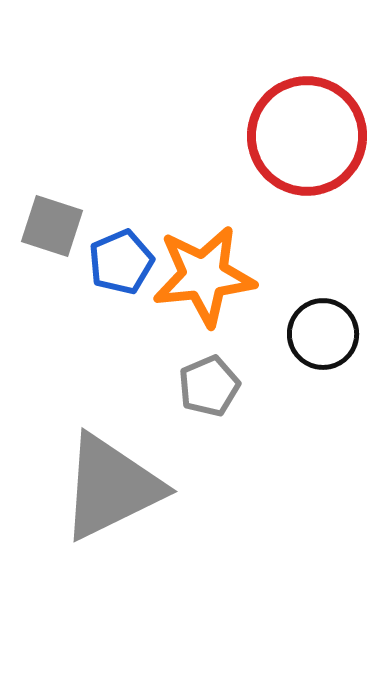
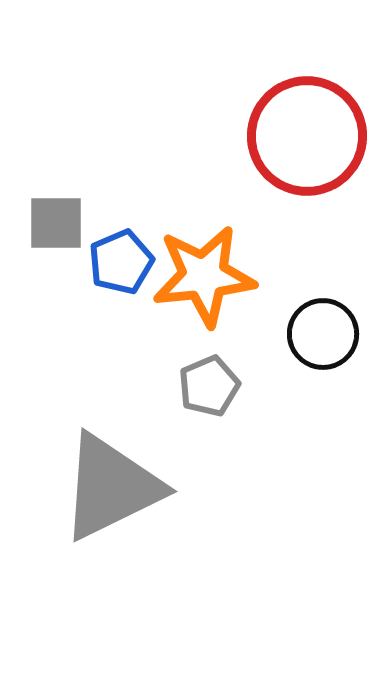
gray square: moved 4 px right, 3 px up; rotated 18 degrees counterclockwise
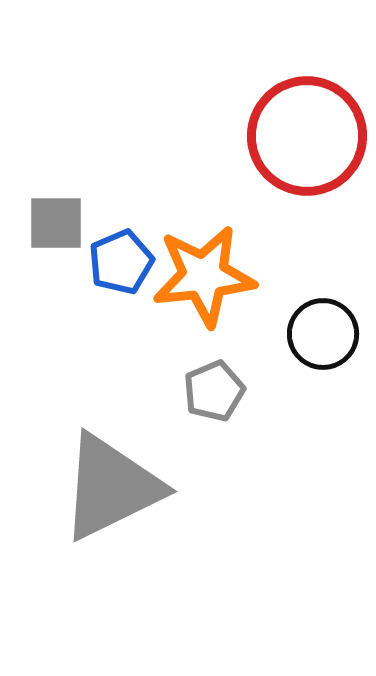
gray pentagon: moved 5 px right, 5 px down
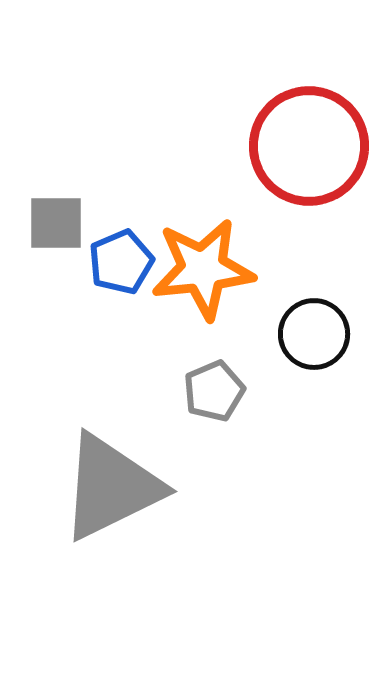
red circle: moved 2 px right, 10 px down
orange star: moved 1 px left, 7 px up
black circle: moved 9 px left
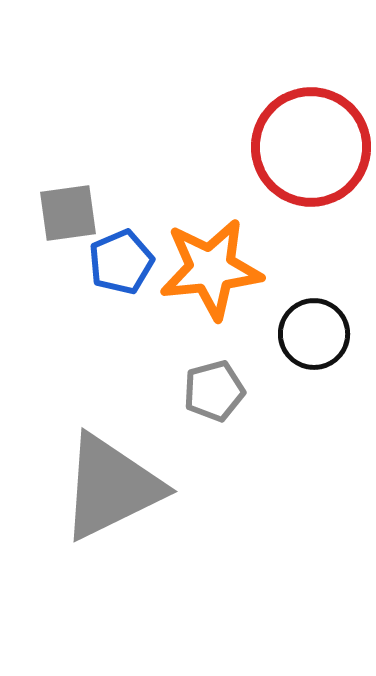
red circle: moved 2 px right, 1 px down
gray square: moved 12 px right, 10 px up; rotated 8 degrees counterclockwise
orange star: moved 8 px right
gray pentagon: rotated 8 degrees clockwise
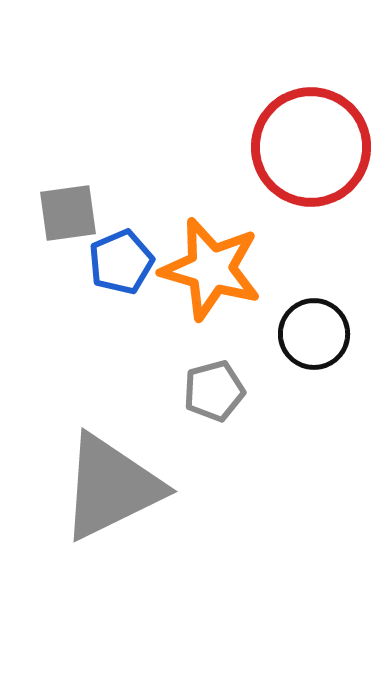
orange star: rotated 22 degrees clockwise
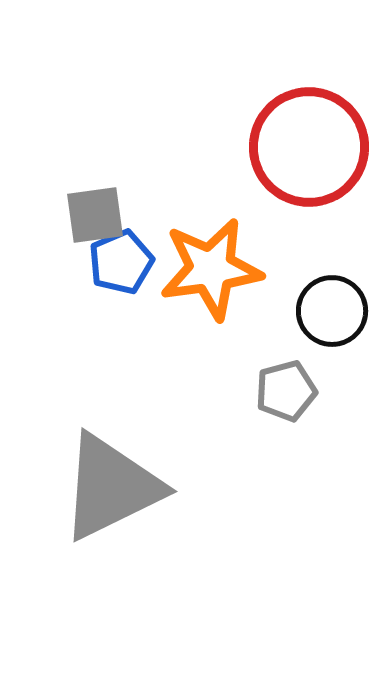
red circle: moved 2 px left
gray square: moved 27 px right, 2 px down
orange star: rotated 24 degrees counterclockwise
black circle: moved 18 px right, 23 px up
gray pentagon: moved 72 px right
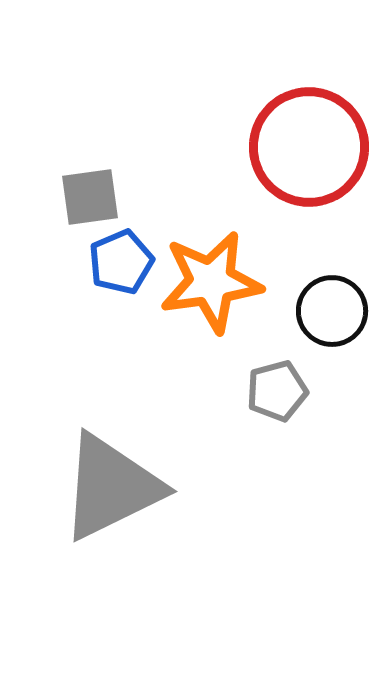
gray square: moved 5 px left, 18 px up
orange star: moved 13 px down
gray pentagon: moved 9 px left
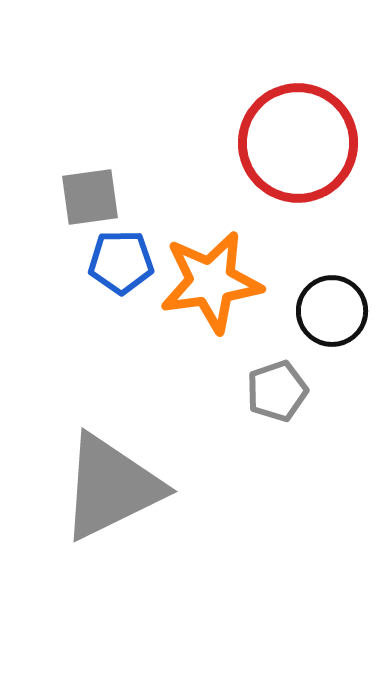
red circle: moved 11 px left, 4 px up
blue pentagon: rotated 22 degrees clockwise
gray pentagon: rotated 4 degrees counterclockwise
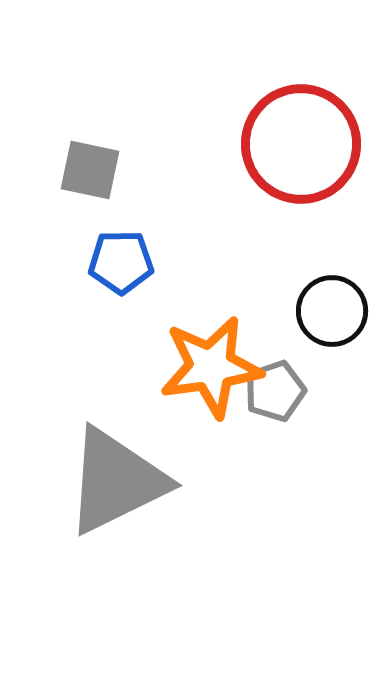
red circle: moved 3 px right, 1 px down
gray square: moved 27 px up; rotated 20 degrees clockwise
orange star: moved 85 px down
gray pentagon: moved 2 px left
gray triangle: moved 5 px right, 6 px up
